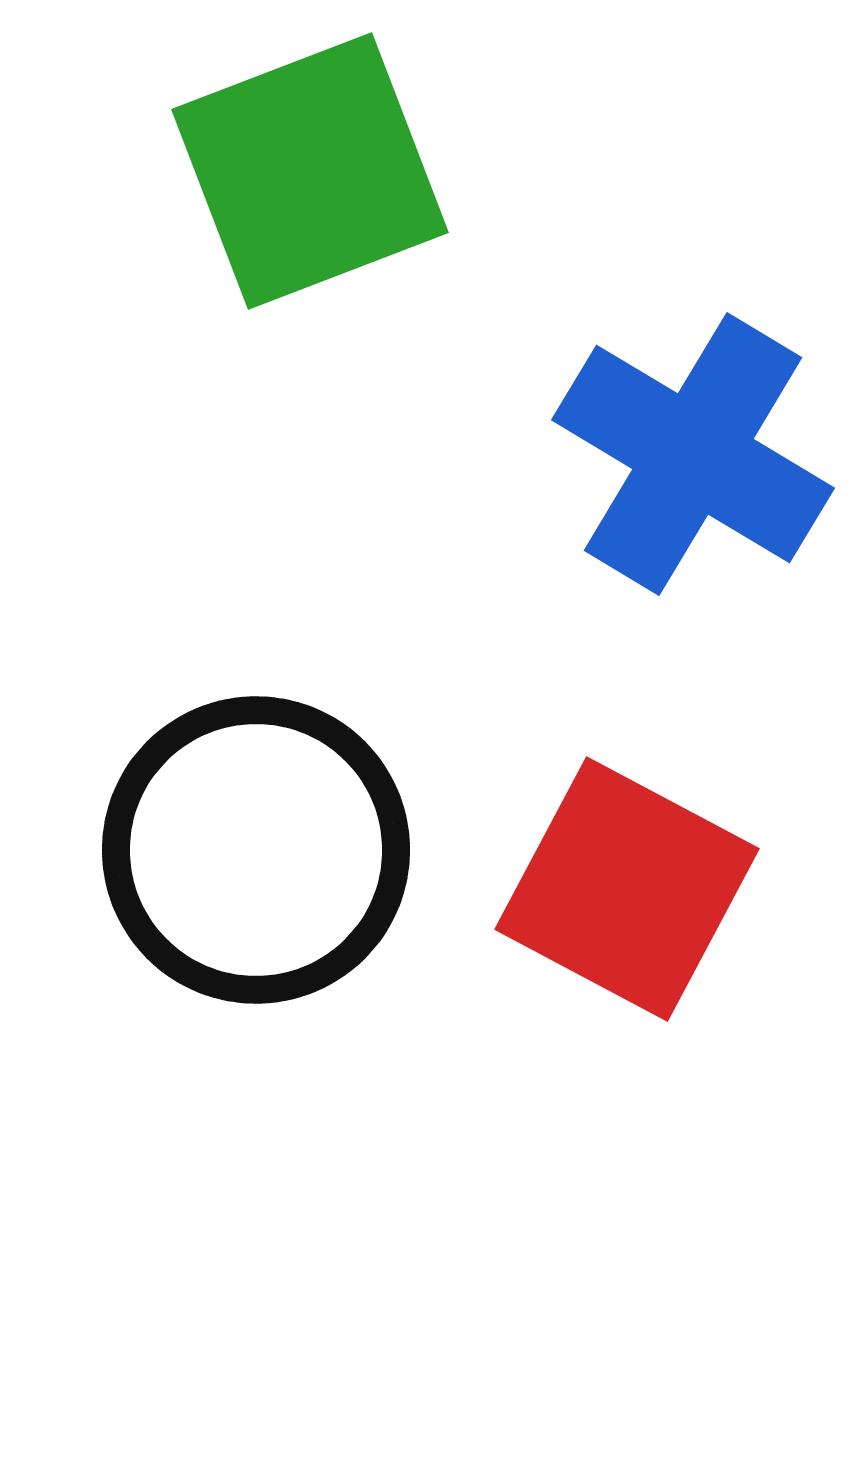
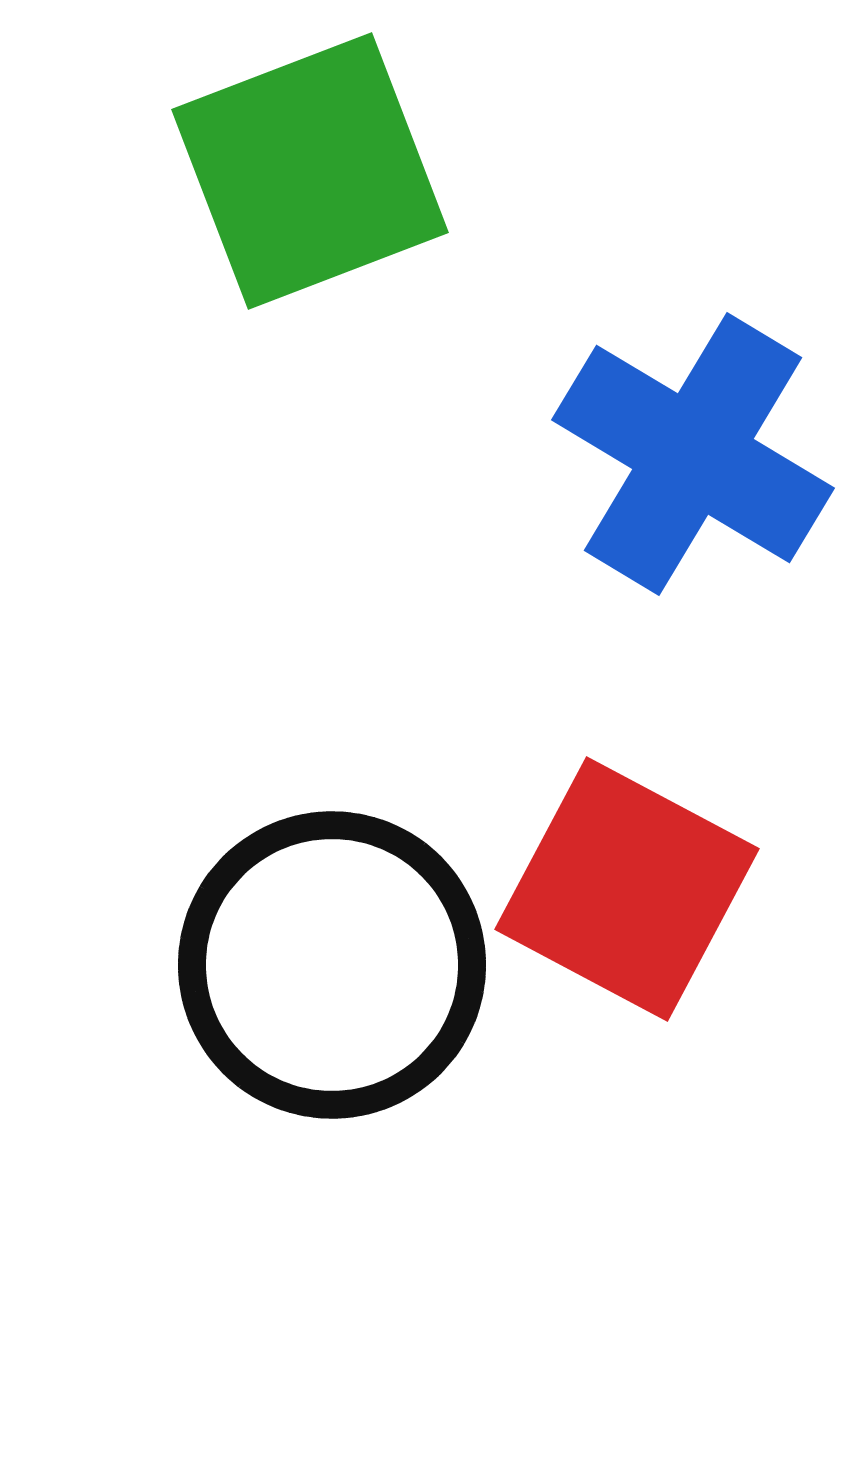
black circle: moved 76 px right, 115 px down
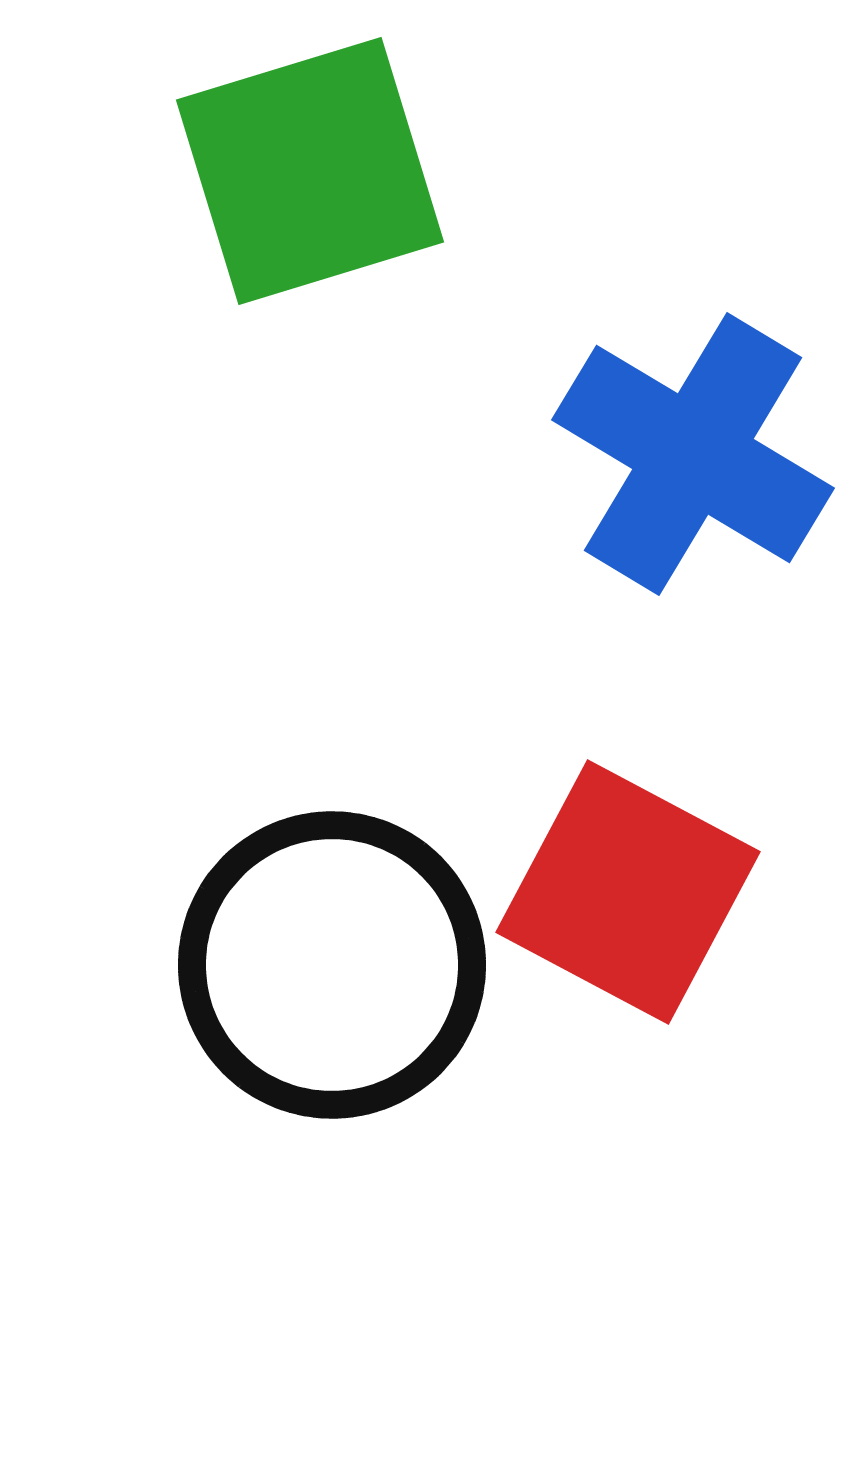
green square: rotated 4 degrees clockwise
red square: moved 1 px right, 3 px down
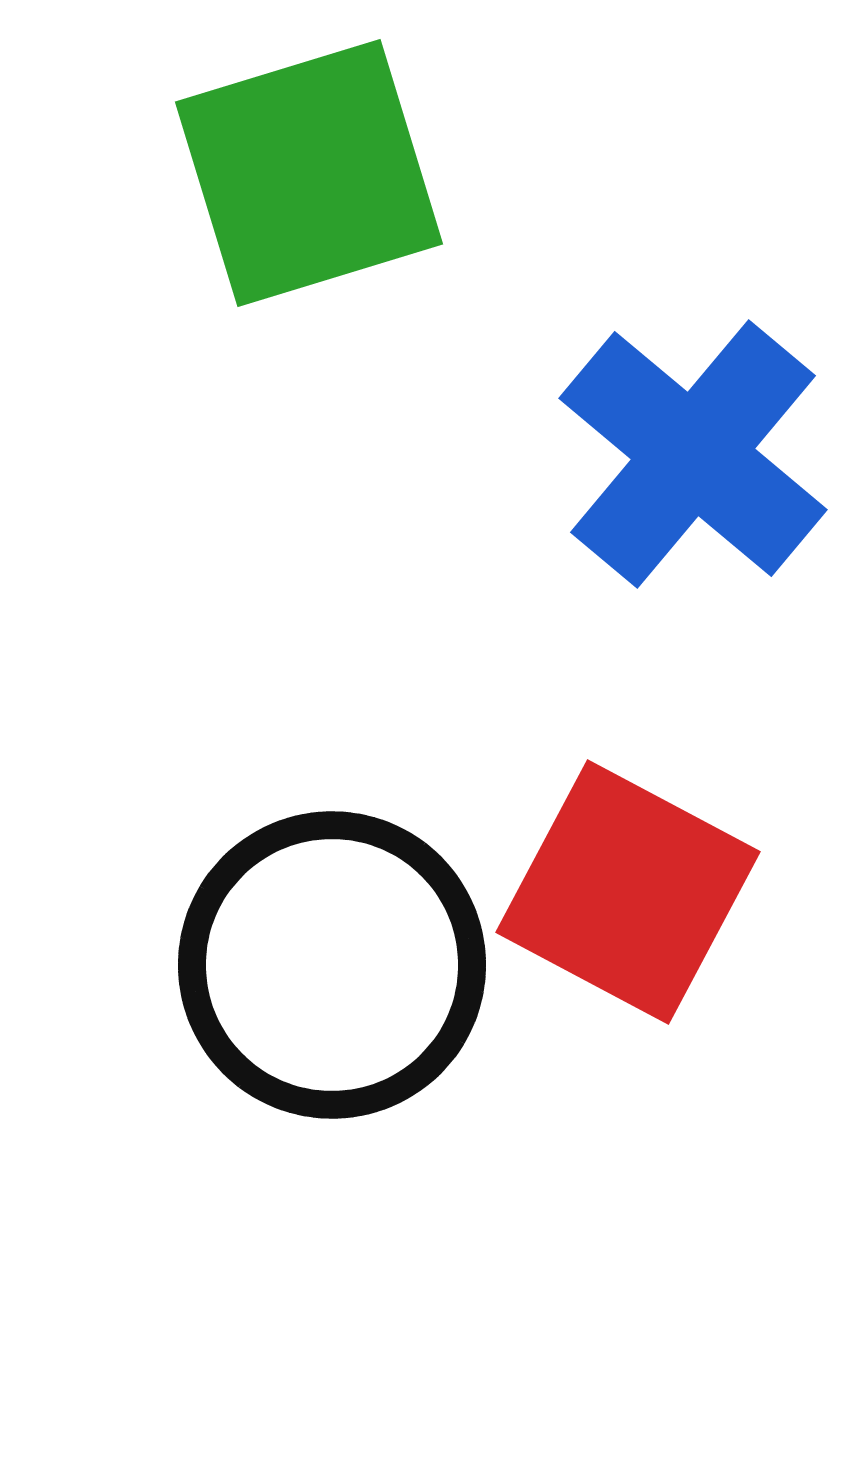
green square: moved 1 px left, 2 px down
blue cross: rotated 9 degrees clockwise
